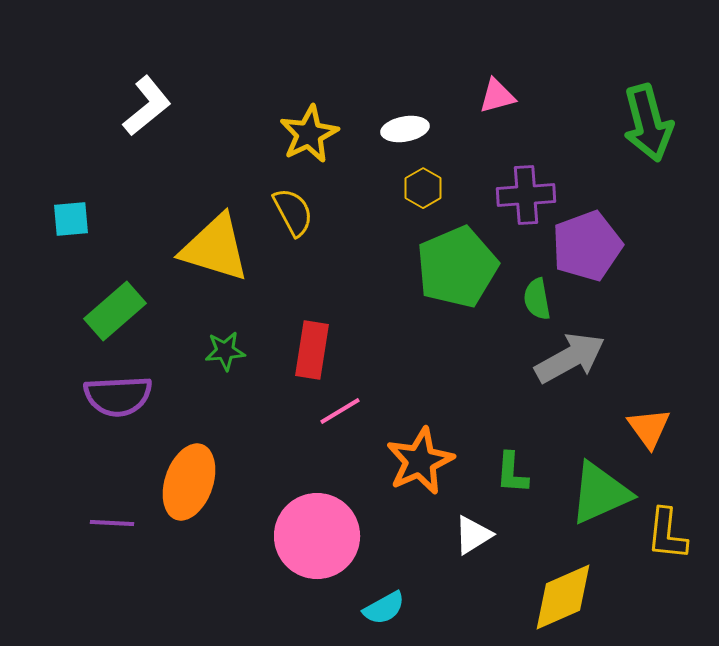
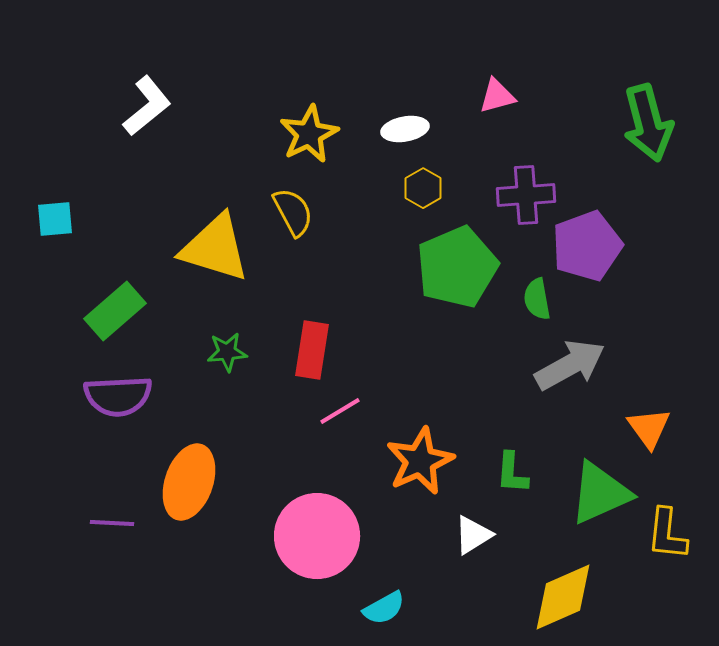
cyan square: moved 16 px left
green star: moved 2 px right, 1 px down
gray arrow: moved 7 px down
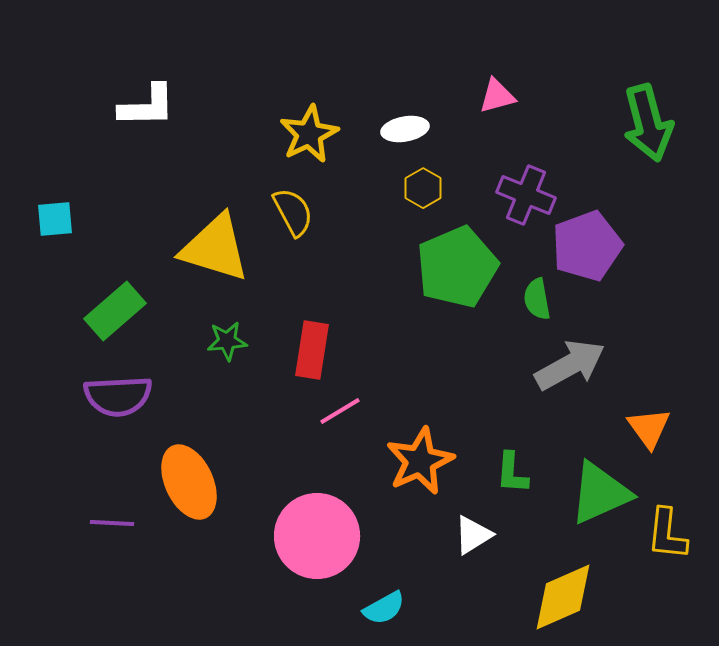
white L-shape: rotated 38 degrees clockwise
purple cross: rotated 26 degrees clockwise
green star: moved 11 px up
orange ellipse: rotated 44 degrees counterclockwise
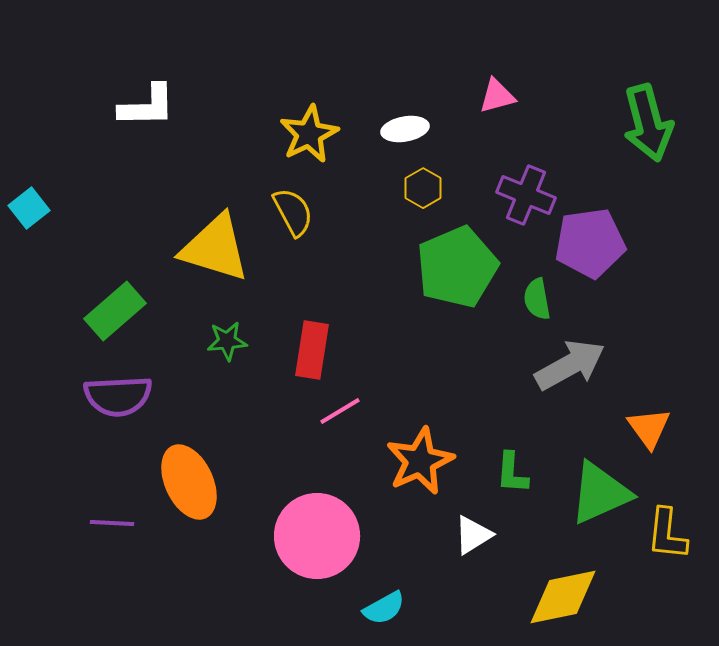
cyan square: moved 26 px left, 11 px up; rotated 33 degrees counterclockwise
purple pentagon: moved 3 px right, 3 px up; rotated 12 degrees clockwise
yellow diamond: rotated 12 degrees clockwise
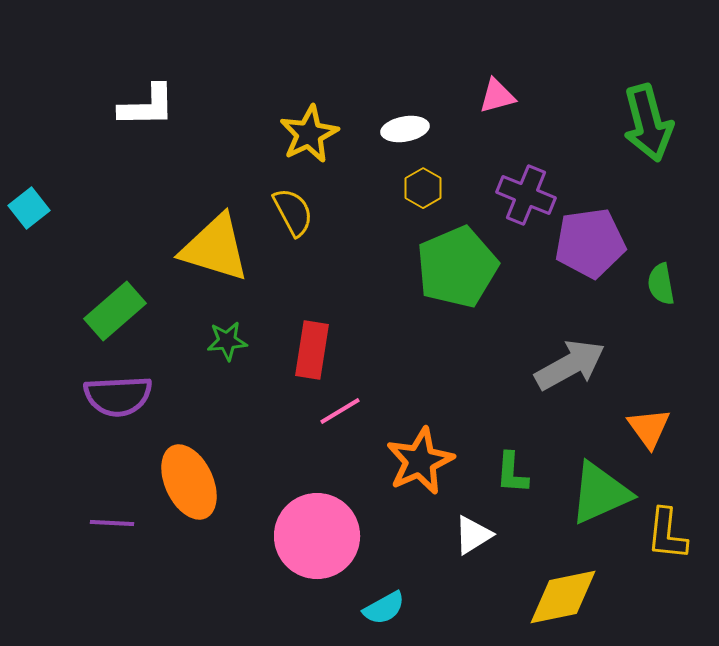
green semicircle: moved 124 px right, 15 px up
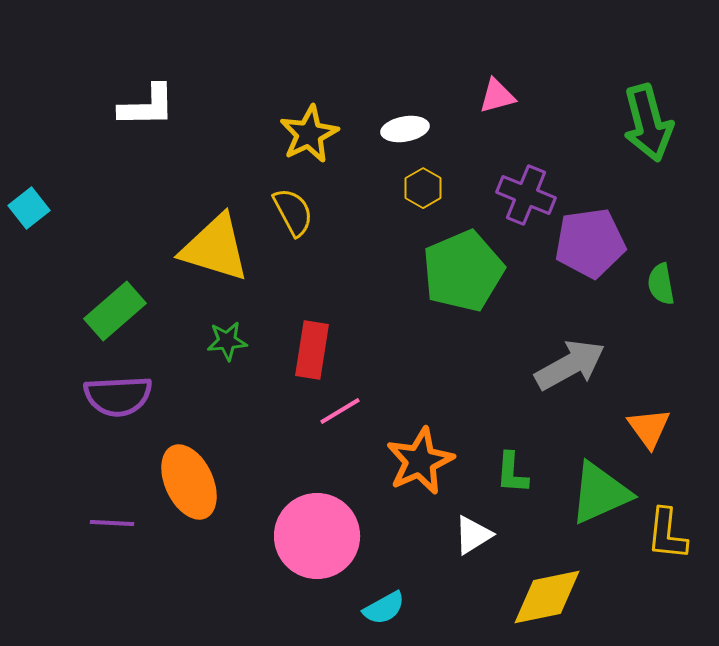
green pentagon: moved 6 px right, 4 px down
yellow diamond: moved 16 px left
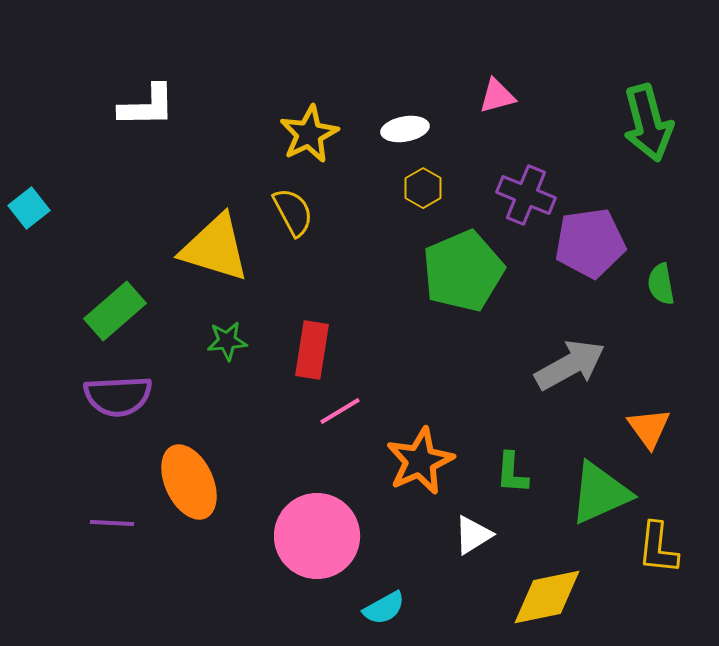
yellow L-shape: moved 9 px left, 14 px down
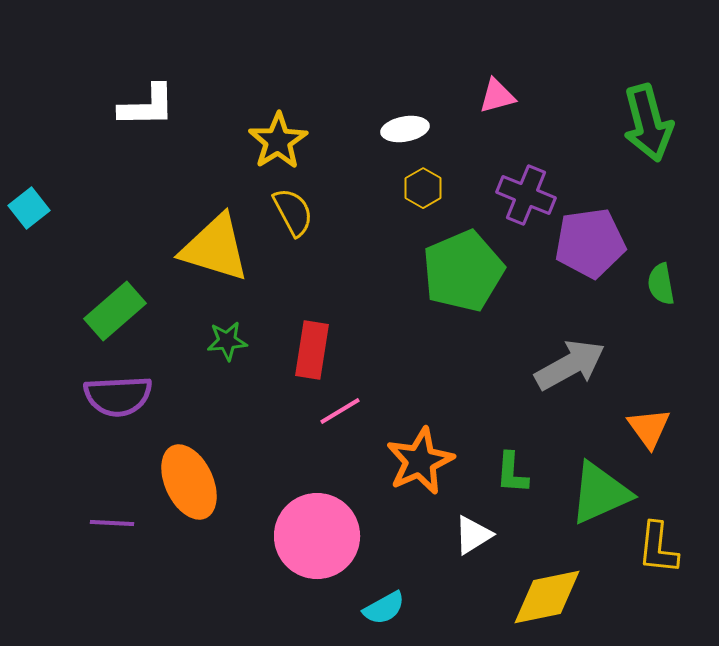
yellow star: moved 31 px left, 7 px down; rotated 6 degrees counterclockwise
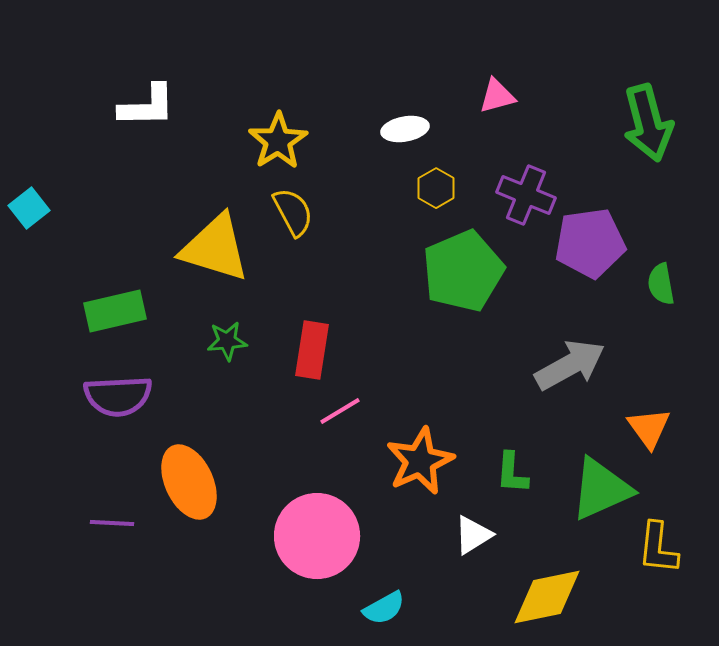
yellow hexagon: moved 13 px right
green rectangle: rotated 28 degrees clockwise
green triangle: moved 1 px right, 4 px up
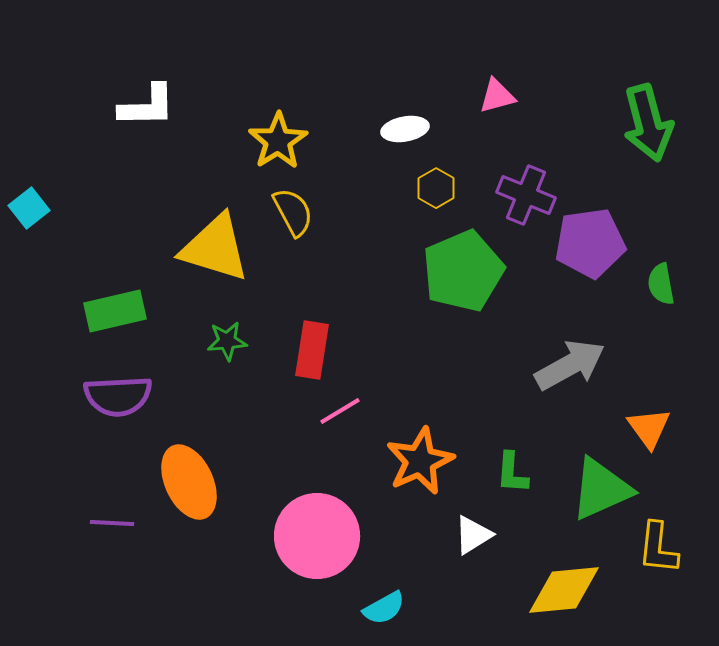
yellow diamond: moved 17 px right, 7 px up; rotated 6 degrees clockwise
